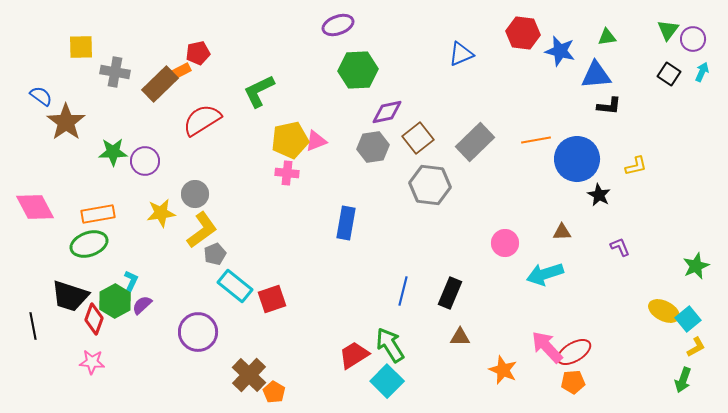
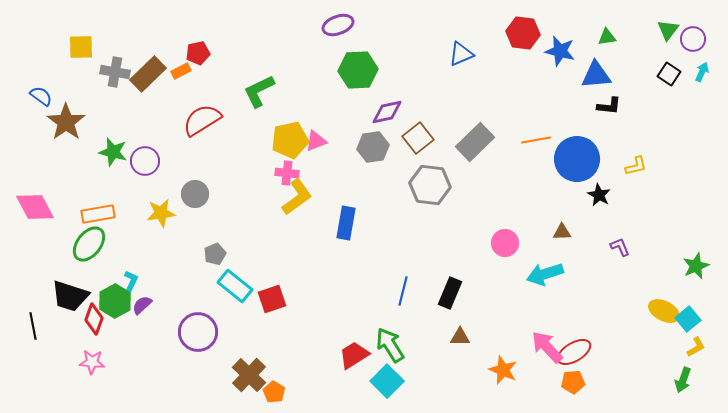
brown rectangle at (160, 84): moved 12 px left, 10 px up
green star at (113, 152): rotated 16 degrees clockwise
yellow L-shape at (202, 230): moved 95 px right, 33 px up
green ellipse at (89, 244): rotated 33 degrees counterclockwise
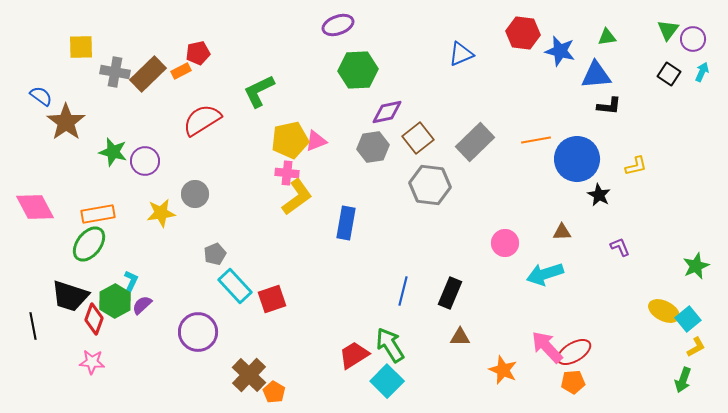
cyan rectangle at (235, 286): rotated 8 degrees clockwise
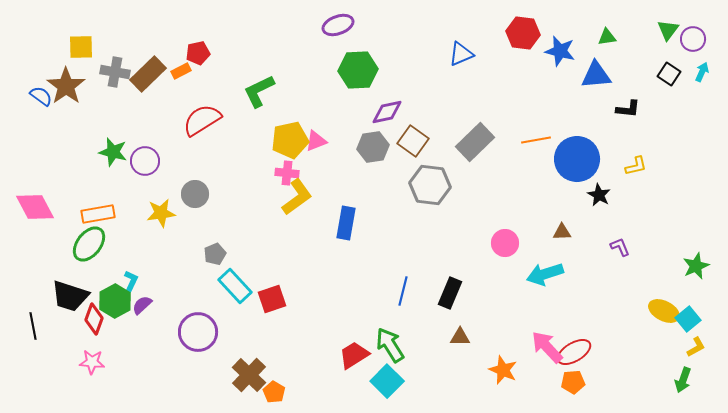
black L-shape at (609, 106): moved 19 px right, 3 px down
brown star at (66, 122): moved 36 px up
brown square at (418, 138): moved 5 px left, 3 px down; rotated 16 degrees counterclockwise
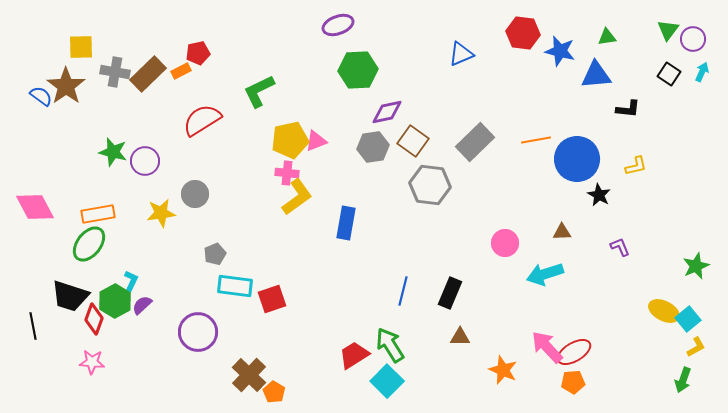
cyan rectangle at (235, 286): rotated 40 degrees counterclockwise
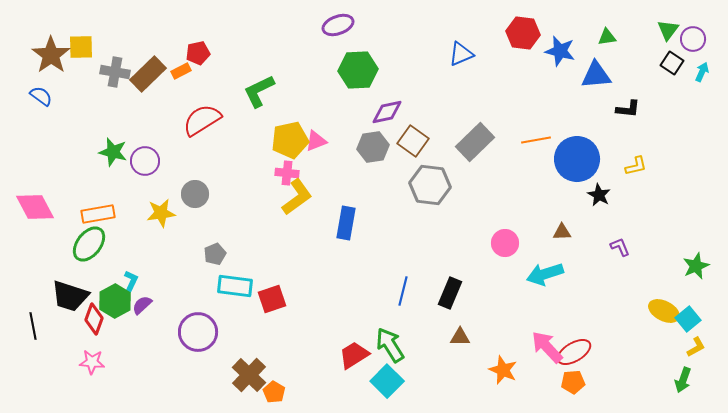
black square at (669, 74): moved 3 px right, 11 px up
brown star at (66, 86): moved 15 px left, 31 px up
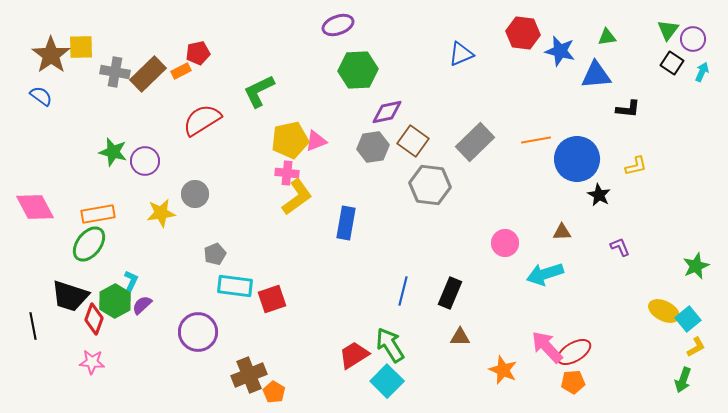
brown cross at (249, 375): rotated 24 degrees clockwise
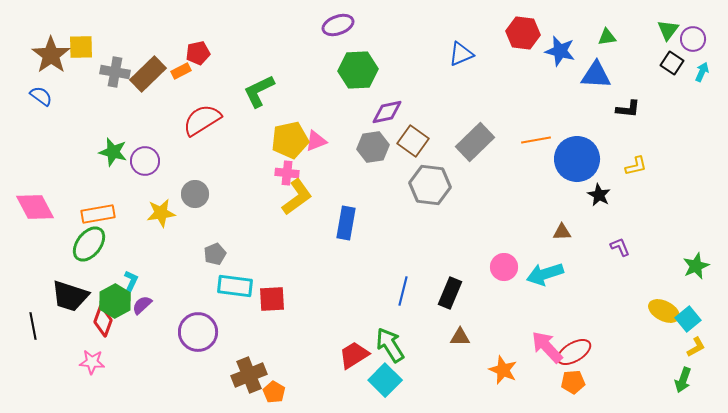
blue triangle at (596, 75): rotated 8 degrees clockwise
pink circle at (505, 243): moved 1 px left, 24 px down
red square at (272, 299): rotated 16 degrees clockwise
red diamond at (94, 319): moved 9 px right, 2 px down
cyan square at (387, 381): moved 2 px left, 1 px up
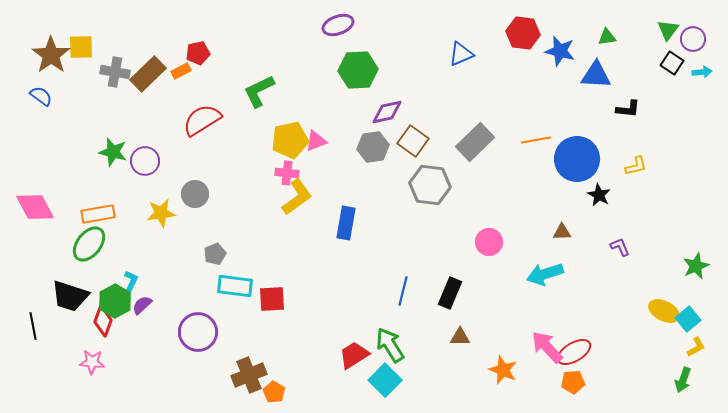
cyan arrow at (702, 72): rotated 60 degrees clockwise
pink circle at (504, 267): moved 15 px left, 25 px up
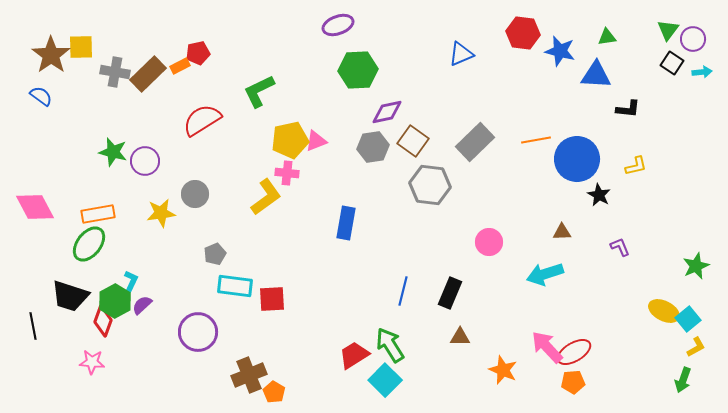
orange rectangle at (181, 71): moved 1 px left, 5 px up
yellow L-shape at (297, 197): moved 31 px left
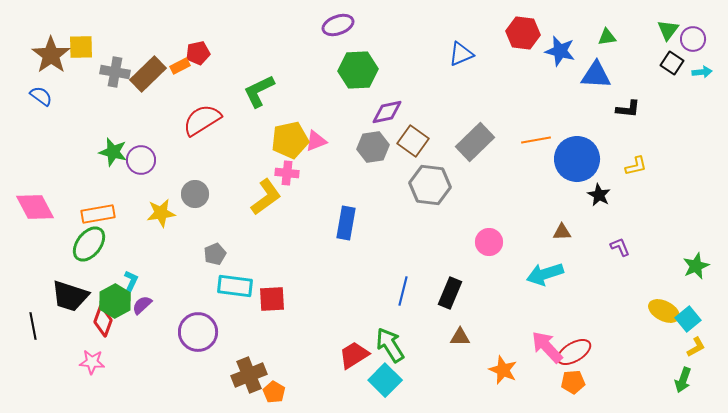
purple circle at (145, 161): moved 4 px left, 1 px up
